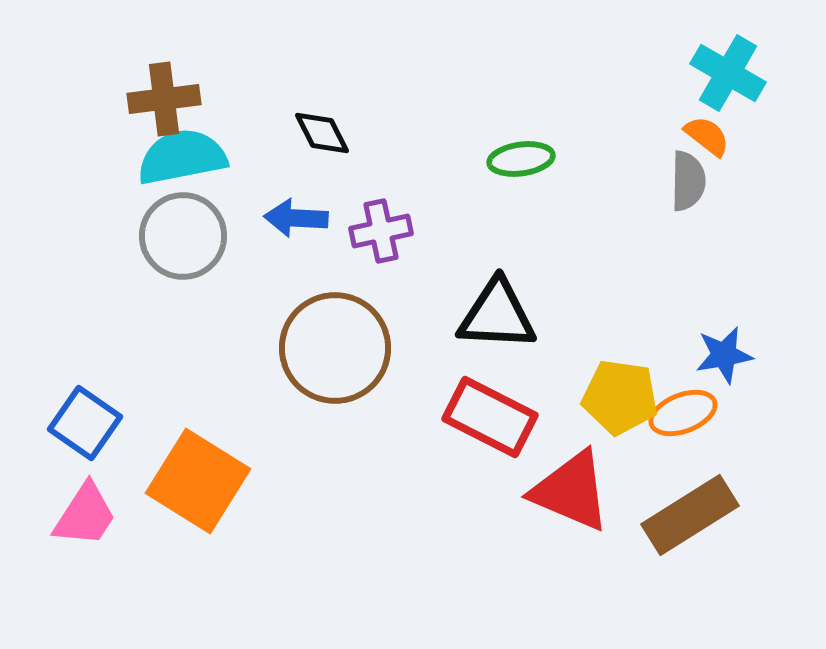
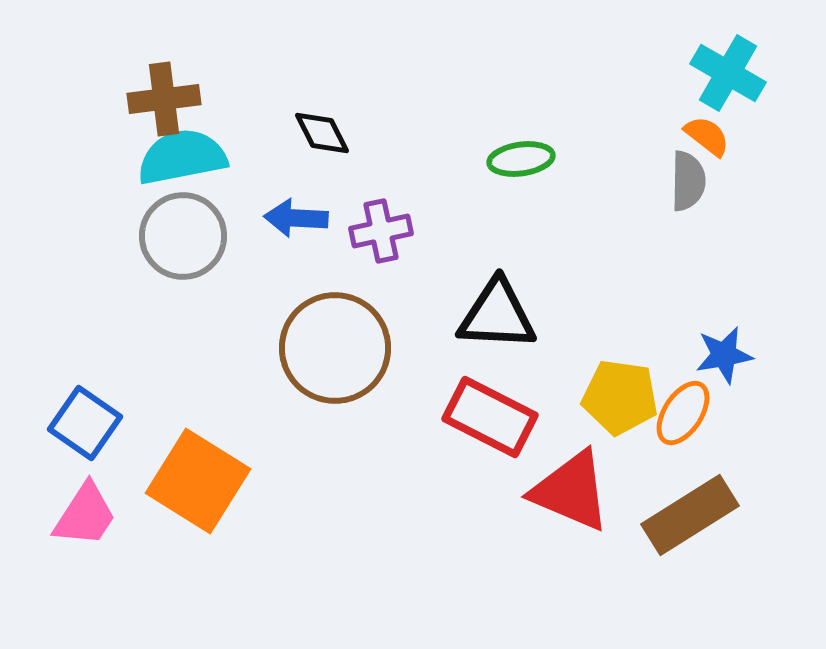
orange ellipse: rotated 36 degrees counterclockwise
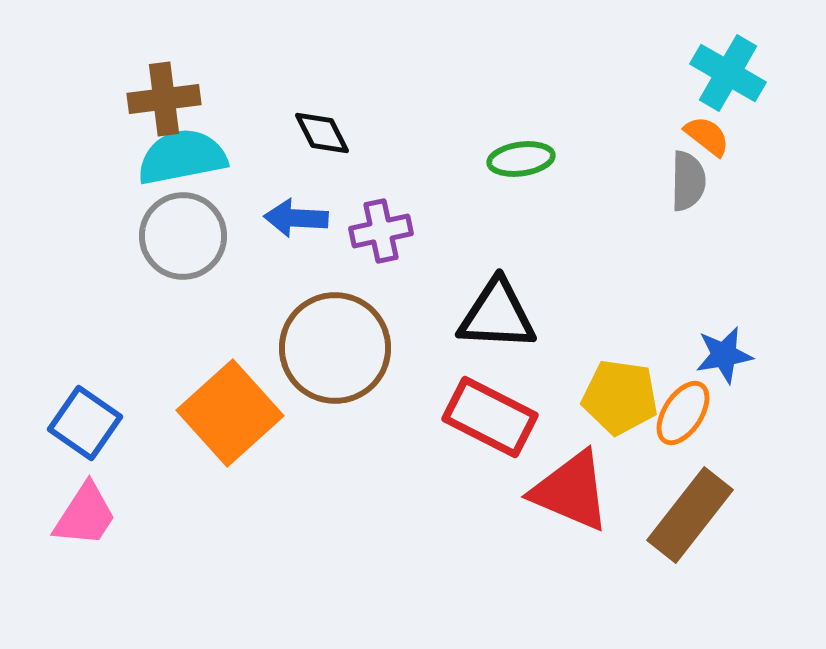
orange square: moved 32 px right, 68 px up; rotated 16 degrees clockwise
brown rectangle: rotated 20 degrees counterclockwise
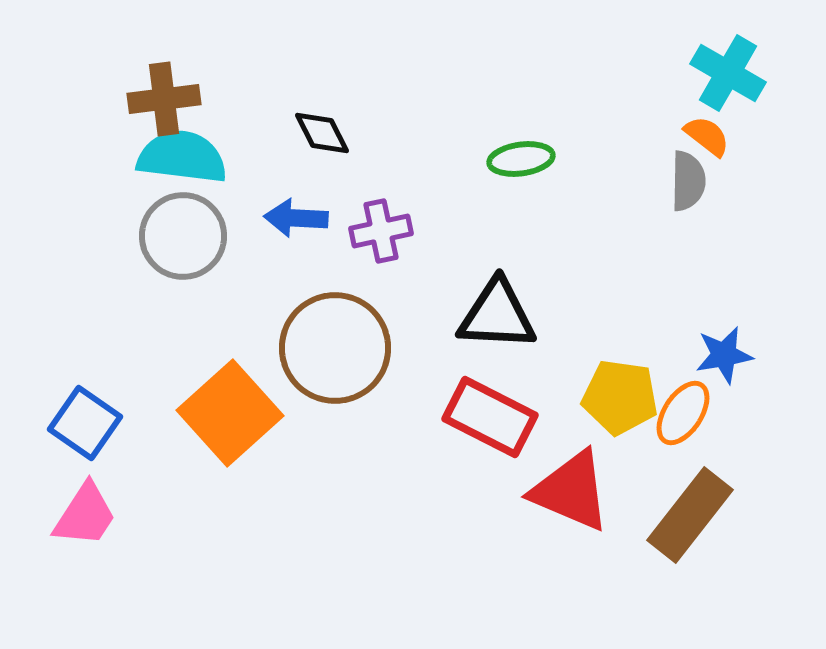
cyan semicircle: rotated 18 degrees clockwise
